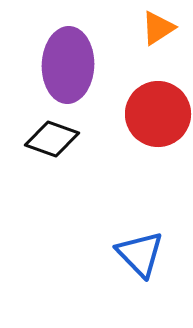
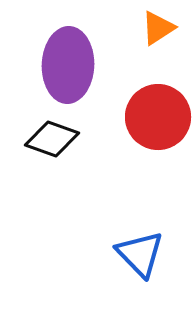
red circle: moved 3 px down
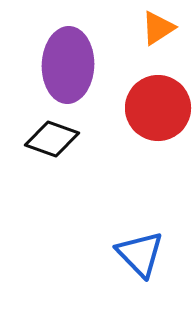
red circle: moved 9 px up
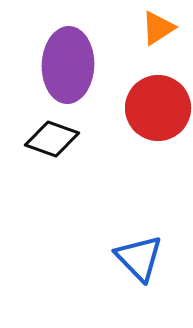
blue triangle: moved 1 px left, 4 px down
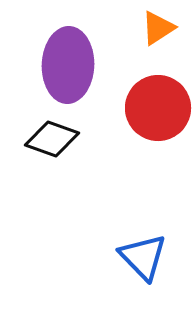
blue triangle: moved 4 px right, 1 px up
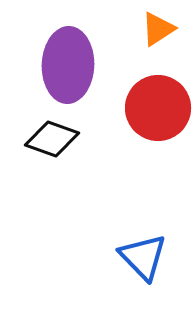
orange triangle: moved 1 px down
